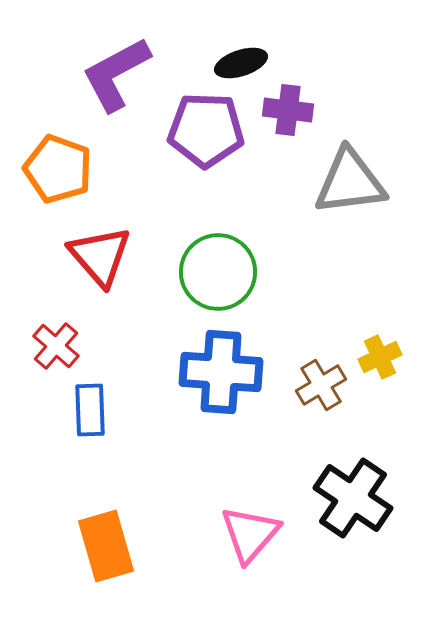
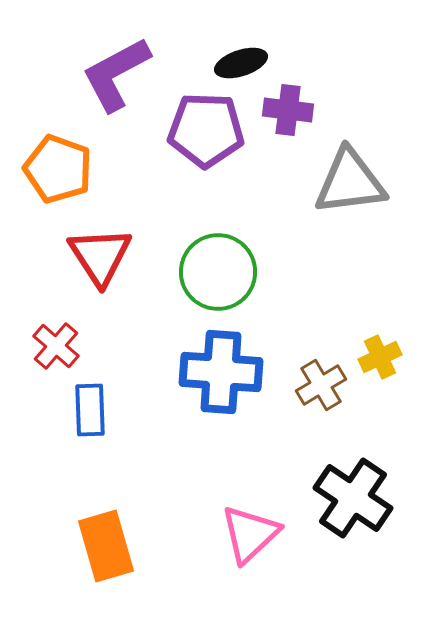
red triangle: rotated 8 degrees clockwise
pink triangle: rotated 6 degrees clockwise
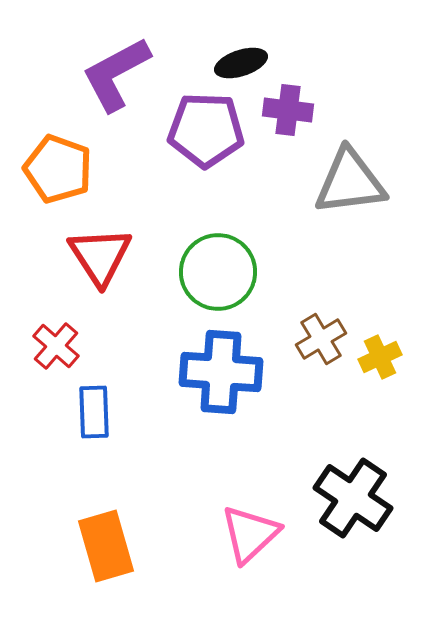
brown cross: moved 46 px up
blue rectangle: moved 4 px right, 2 px down
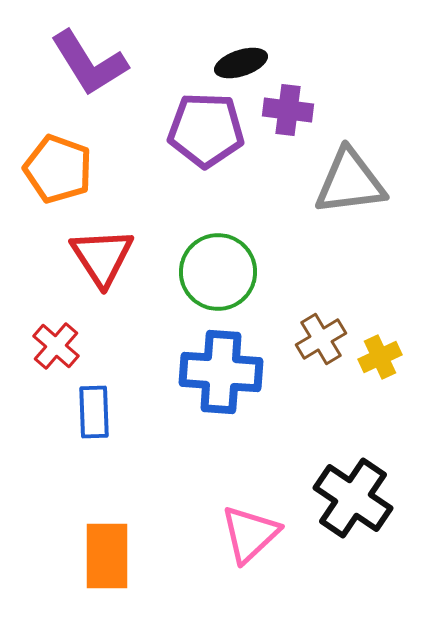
purple L-shape: moved 27 px left, 11 px up; rotated 94 degrees counterclockwise
red triangle: moved 2 px right, 1 px down
orange rectangle: moved 1 px right, 10 px down; rotated 16 degrees clockwise
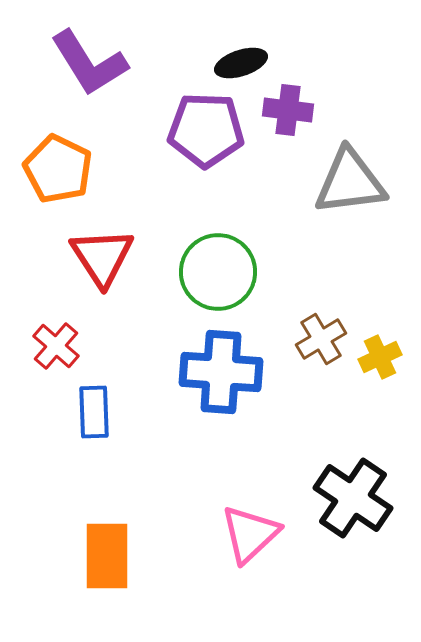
orange pentagon: rotated 6 degrees clockwise
